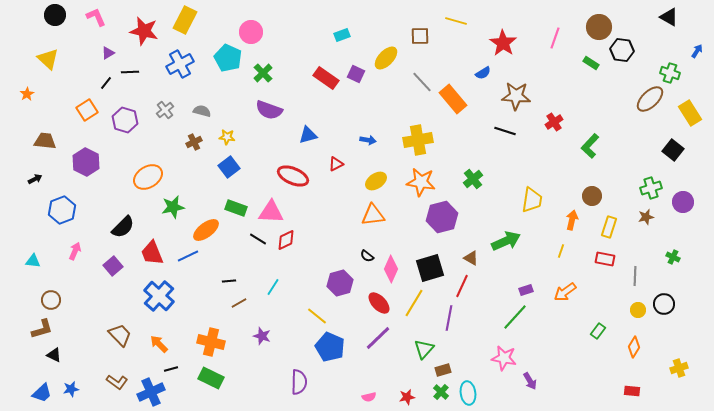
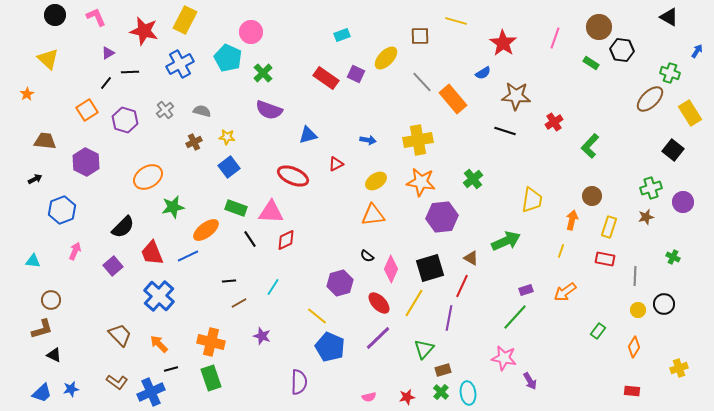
purple hexagon at (442, 217): rotated 8 degrees clockwise
black line at (258, 239): moved 8 px left; rotated 24 degrees clockwise
green rectangle at (211, 378): rotated 45 degrees clockwise
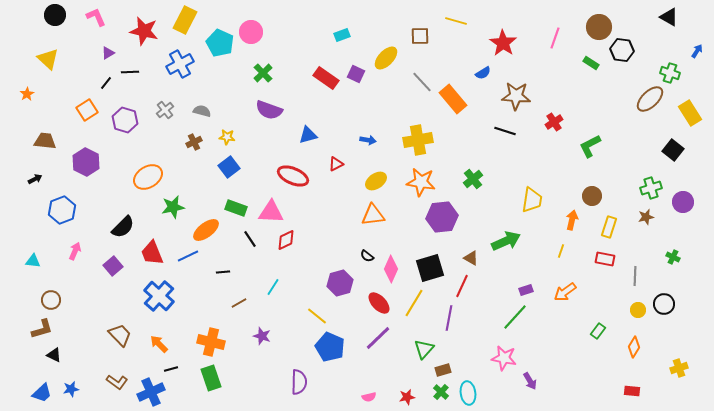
cyan pentagon at (228, 58): moved 8 px left, 15 px up
green L-shape at (590, 146): rotated 20 degrees clockwise
black line at (229, 281): moved 6 px left, 9 px up
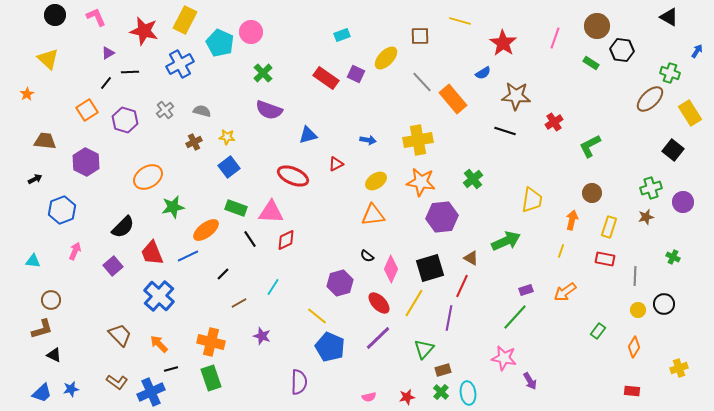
yellow line at (456, 21): moved 4 px right
brown circle at (599, 27): moved 2 px left, 1 px up
brown circle at (592, 196): moved 3 px up
black line at (223, 272): moved 2 px down; rotated 40 degrees counterclockwise
